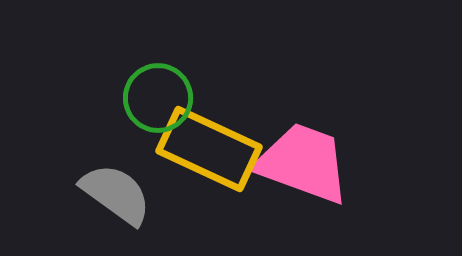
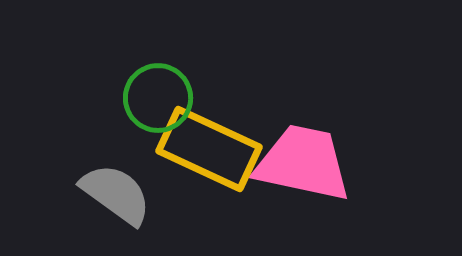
pink trapezoid: rotated 8 degrees counterclockwise
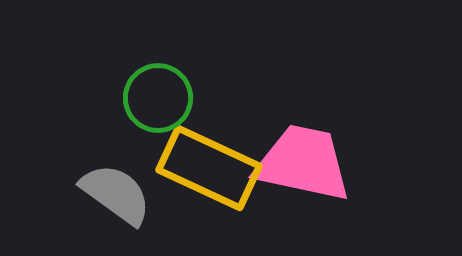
yellow rectangle: moved 19 px down
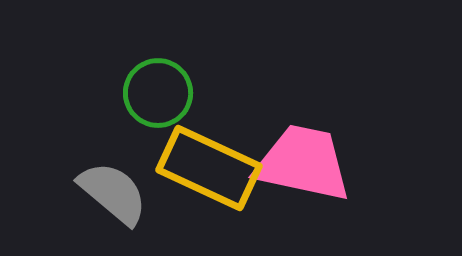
green circle: moved 5 px up
gray semicircle: moved 3 px left, 1 px up; rotated 4 degrees clockwise
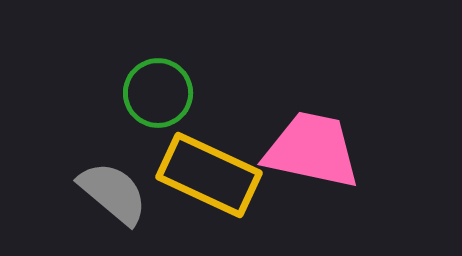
pink trapezoid: moved 9 px right, 13 px up
yellow rectangle: moved 7 px down
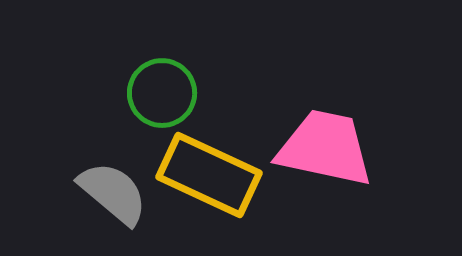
green circle: moved 4 px right
pink trapezoid: moved 13 px right, 2 px up
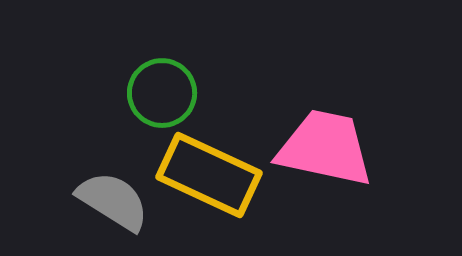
gray semicircle: moved 8 px down; rotated 8 degrees counterclockwise
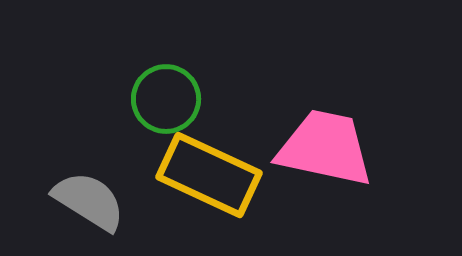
green circle: moved 4 px right, 6 px down
gray semicircle: moved 24 px left
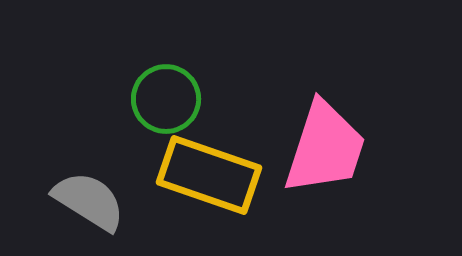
pink trapezoid: rotated 96 degrees clockwise
yellow rectangle: rotated 6 degrees counterclockwise
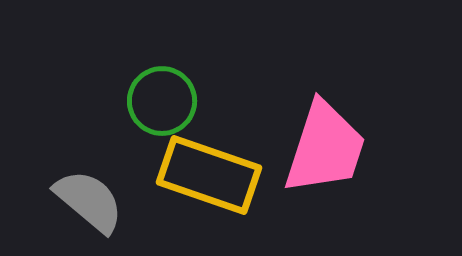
green circle: moved 4 px left, 2 px down
gray semicircle: rotated 8 degrees clockwise
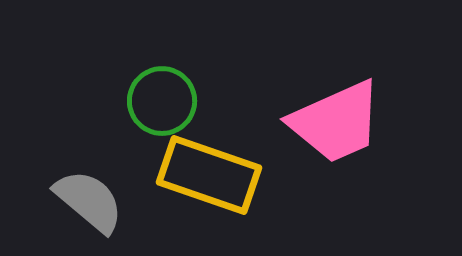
pink trapezoid: moved 11 px right, 26 px up; rotated 48 degrees clockwise
